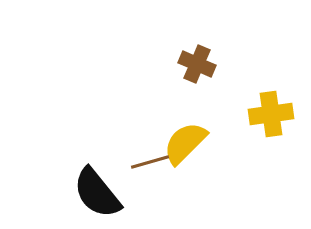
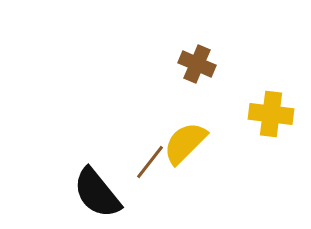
yellow cross: rotated 15 degrees clockwise
brown line: rotated 36 degrees counterclockwise
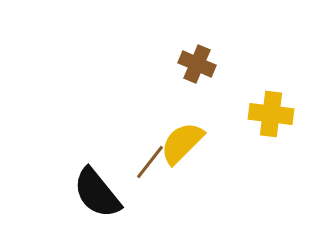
yellow semicircle: moved 3 px left
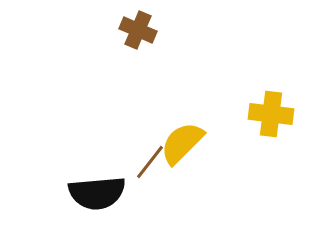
brown cross: moved 59 px left, 34 px up
black semicircle: rotated 56 degrees counterclockwise
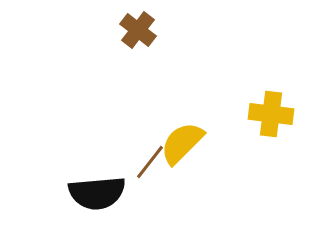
brown cross: rotated 15 degrees clockwise
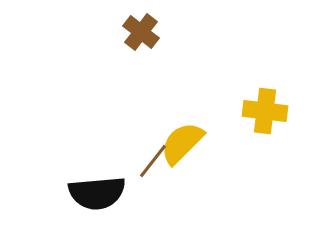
brown cross: moved 3 px right, 2 px down
yellow cross: moved 6 px left, 3 px up
brown line: moved 3 px right, 1 px up
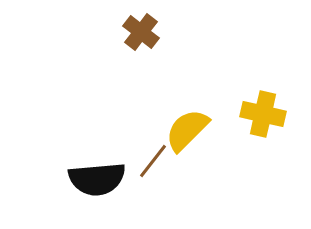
yellow cross: moved 2 px left, 3 px down; rotated 6 degrees clockwise
yellow semicircle: moved 5 px right, 13 px up
black semicircle: moved 14 px up
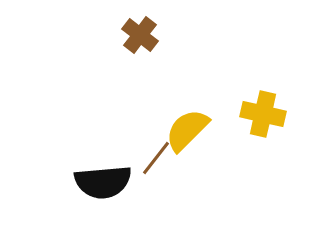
brown cross: moved 1 px left, 3 px down
brown line: moved 3 px right, 3 px up
black semicircle: moved 6 px right, 3 px down
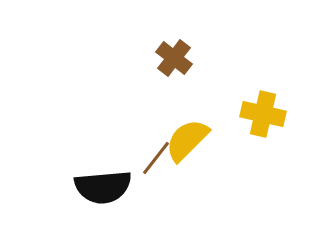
brown cross: moved 34 px right, 23 px down
yellow semicircle: moved 10 px down
black semicircle: moved 5 px down
